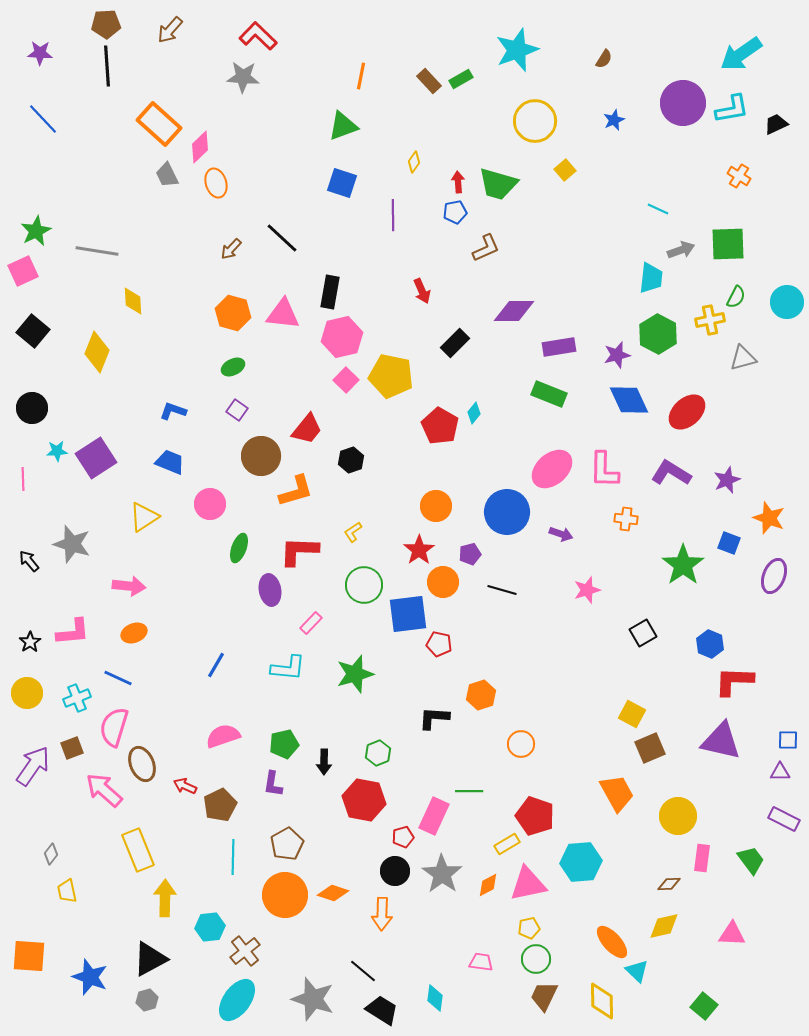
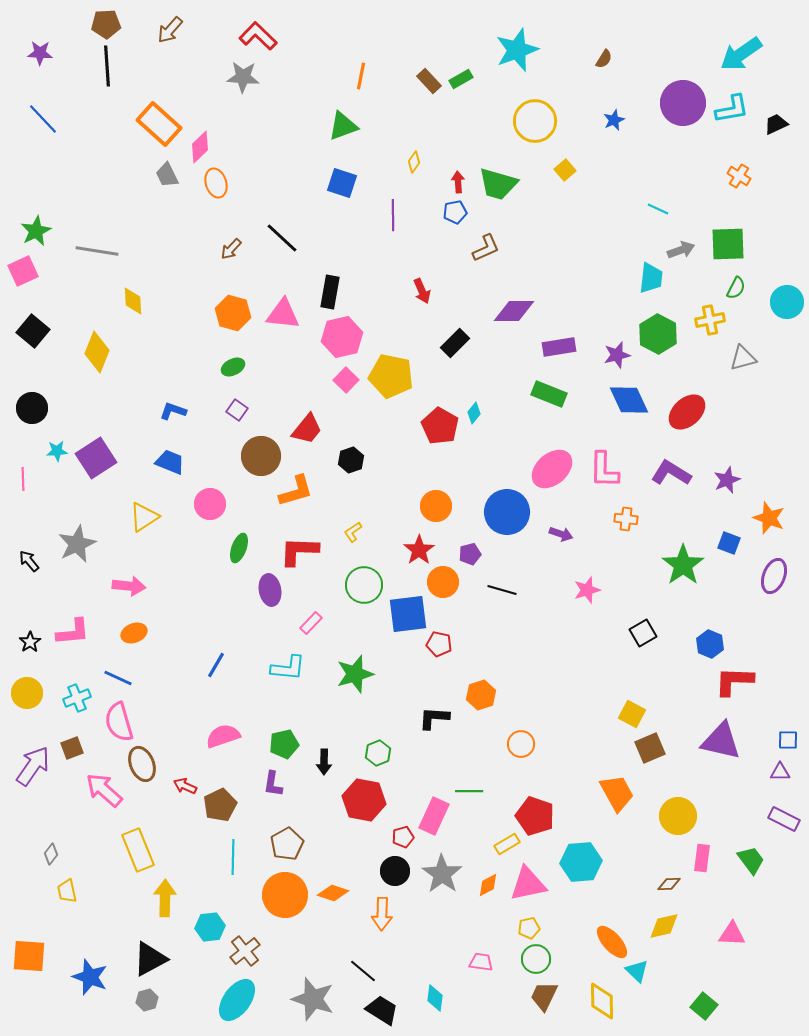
green semicircle at (736, 297): moved 9 px up
gray star at (72, 544): moved 5 px right; rotated 30 degrees clockwise
pink semicircle at (114, 727): moved 5 px right, 5 px up; rotated 33 degrees counterclockwise
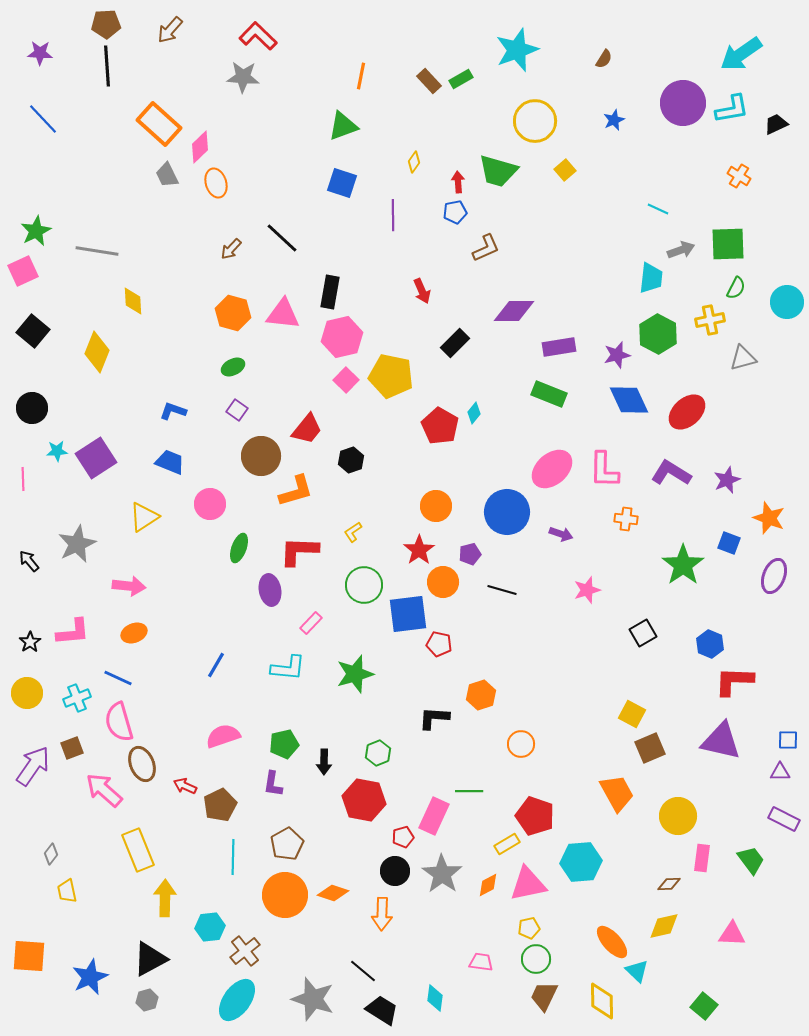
green trapezoid at (498, 184): moved 13 px up
blue star at (90, 977): rotated 27 degrees clockwise
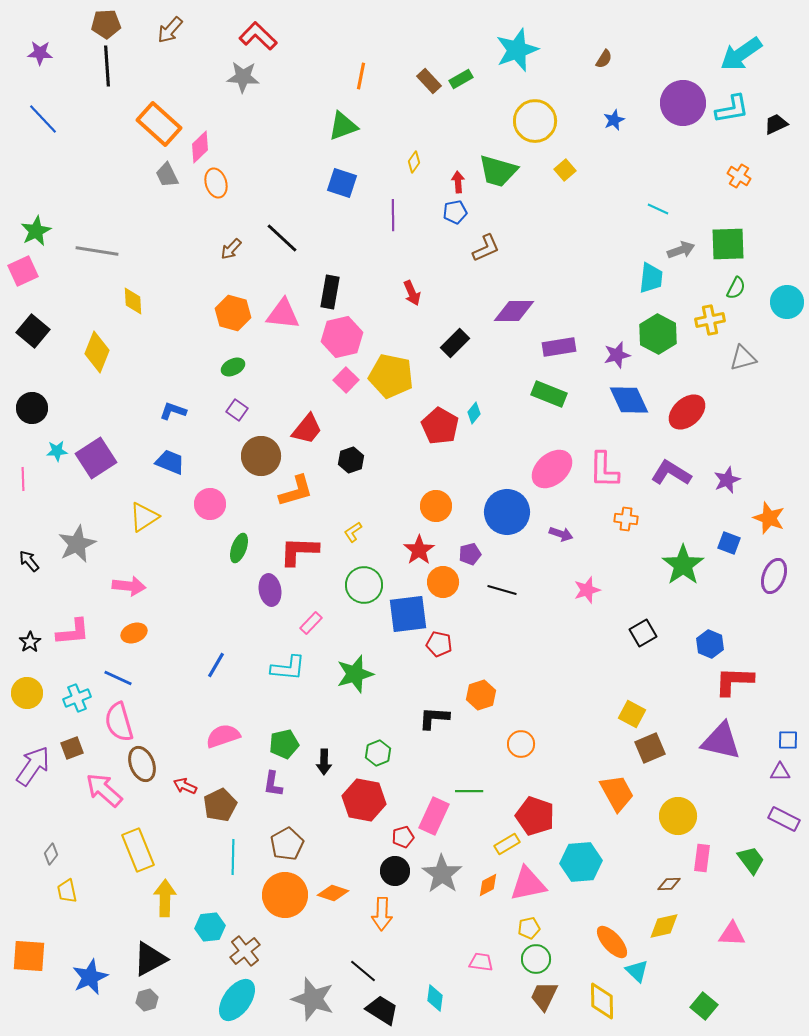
red arrow at (422, 291): moved 10 px left, 2 px down
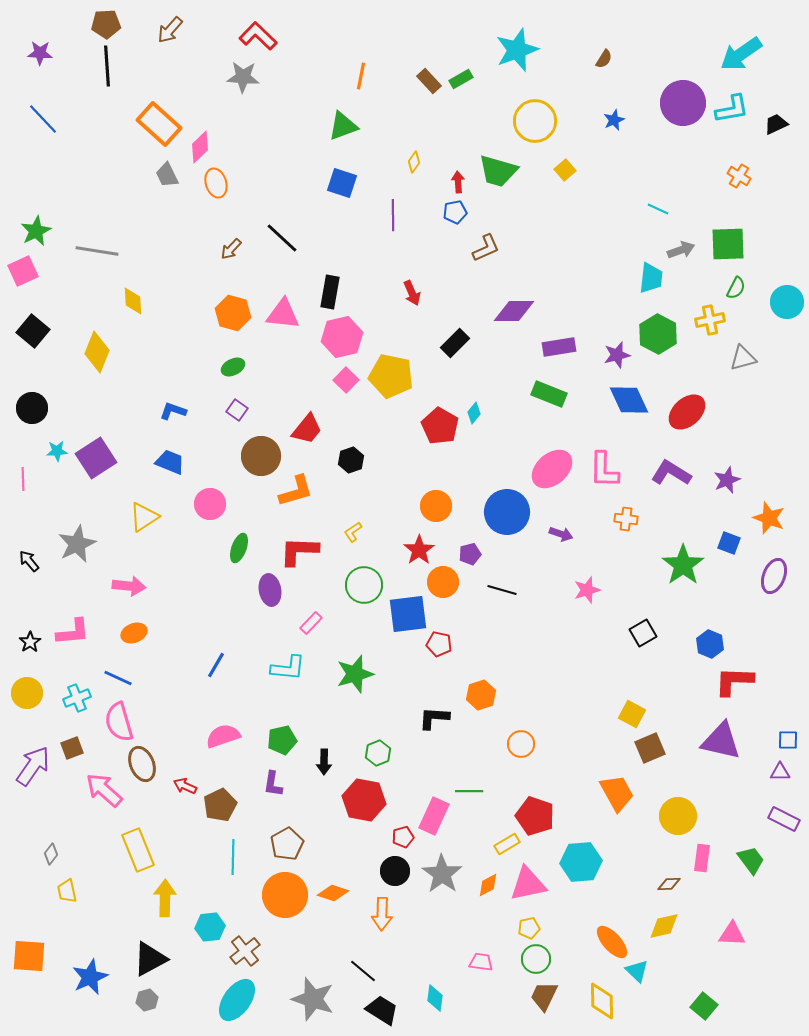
green pentagon at (284, 744): moved 2 px left, 4 px up
